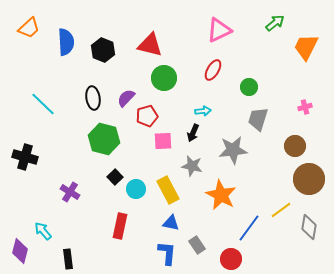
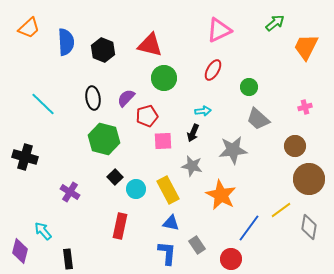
gray trapezoid at (258, 119): rotated 65 degrees counterclockwise
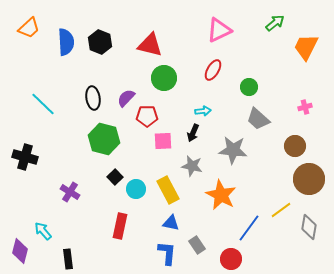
black hexagon at (103, 50): moved 3 px left, 8 px up
red pentagon at (147, 116): rotated 15 degrees clockwise
gray star at (233, 150): rotated 12 degrees clockwise
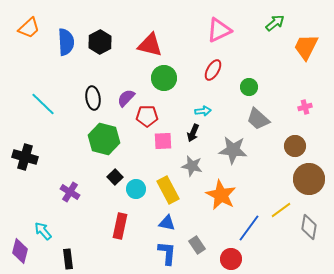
black hexagon at (100, 42): rotated 10 degrees clockwise
blue triangle at (171, 223): moved 4 px left
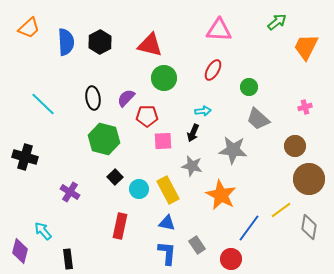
green arrow at (275, 23): moved 2 px right, 1 px up
pink triangle at (219, 30): rotated 28 degrees clockwise
cyan circle at (136, 189): moved 3 px right
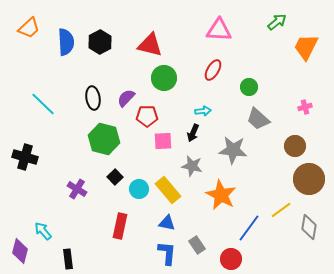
yellow rectangle at (168, 190): rotated 12 degrees counterclockwise
purple cross at (70, 192): moved 7 px right, 3 px up
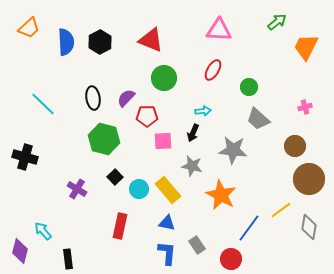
red triangle at (150, 45): moved 1 px right, 5 px up; rotated 8 degrees clockwise
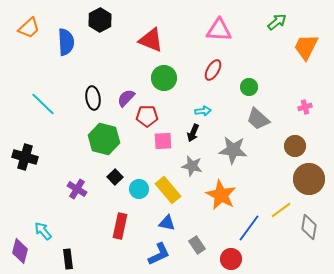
black hexagon at (100, 42): moved 22 px up
blue L-shape at (167, 253): moved 8 px left, 1 px down; rotated 60 degrees clockwise
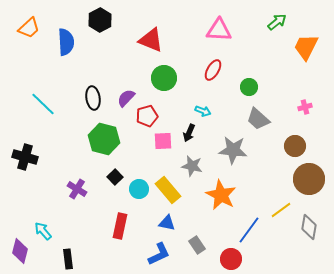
cyan arrow at (203, 111): rotated 28 degrees clockwise
red pentagon at (147, 116): rotated 15 degrees counterclockwise
black arrow at (193, 133): moved 4 px left
blue line at (249, 228): moved 2 px down
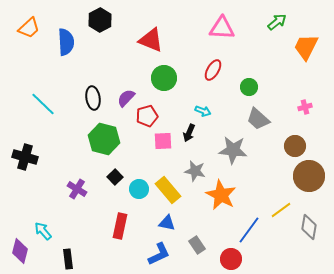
pink triangle at (219, 30): moved 3 px right, 2 px up
gray star at (192, 166): moved 3 px right, 5 px down
brown circle at (309, 179): moved 3 px up
